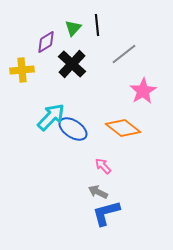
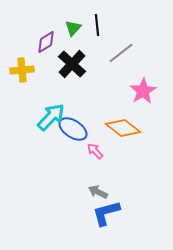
gray line: moved 3 px left, 1 px up
pink arrow: moved 8 px left, 15 px up
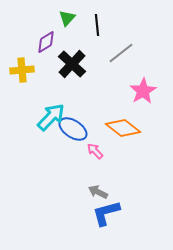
green triangle: moved 6 px left, 10 px up
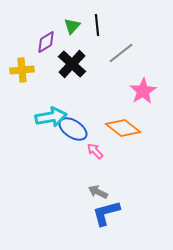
green triangle: moved 5 px right, 8 px down
cyan arrow: rotated 36 degrees clockwise
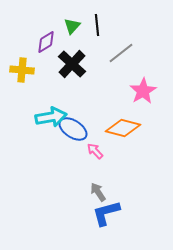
yellow cross: rotated 10 degrees clockwise
orange diamond: rotated 24 degrees counterclockwise
gray arrow: rotated 30 degrees clockwise
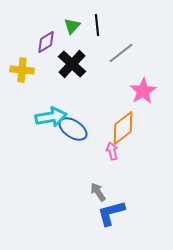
orange diamond: rotated 52 degrees counterclockwise
pink arrow: moved 17 px right; rotated 30 degrees clockwise
blue L-shape: moved 5 px right
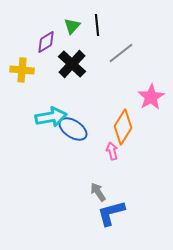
pink star: moved 8 px right, 6 px down
orange diamond: moved 1 px up; rotated 20 degrees counterclockwise
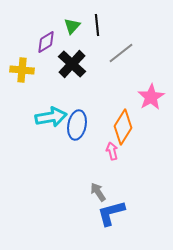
blue ellipse: moved 4 px right, 4 px up; rotated 68 degrees clockwise
